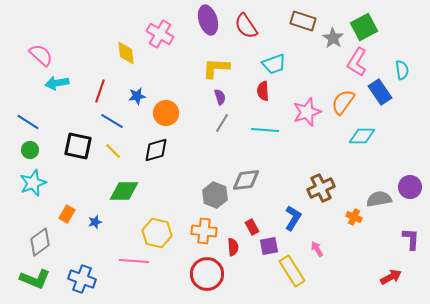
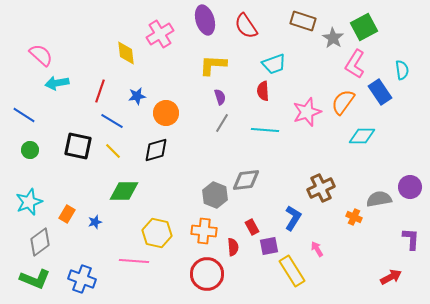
purple ellipse at (208, 20): moved 3 px left
pink cross at (160, 34): rotated 28 degrees clockwise
pink L-shape at (357, 62): moved 2 px left, 2 px down
yellow L-shape at (216, 68): moved 3 px left, 3 px up
blue line at (28, 122): moved 4 px left, 7 px up
cyan star at (33, 183): moved 4 px left, 19 px down
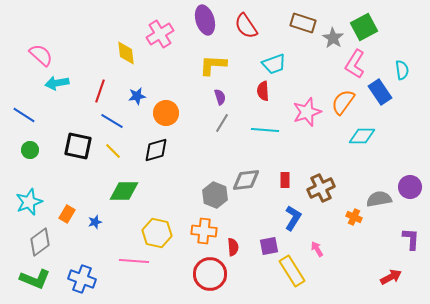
brown rectangle at (303, 21): moved 2 px down
red rectangle at (252, 227): moved 33 px right, 47 px up; rotated 28 degrees clockwise
red circle at (207, 274): moved 3 px right
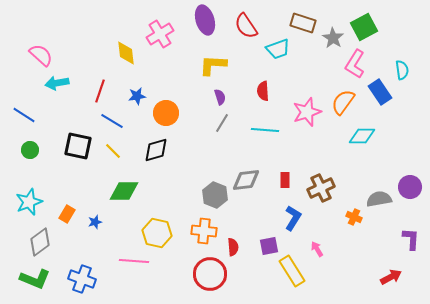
cyan trapezoid at (274, 64): moved 4 px right, 15 px up
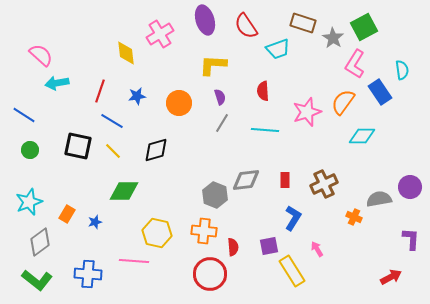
orange circle at (166, 113): moved 13 px right, 10 px up
brown cross at (321, 188): moved 3 px right, 4 px up
green L-shape at (35, 279): moved 2 px right, 1 px down; rotated 16 degrees clockwise
blue cross at (82, 279): moved 6 px right, 5 px up; rotated 16 degrees counterclockwise
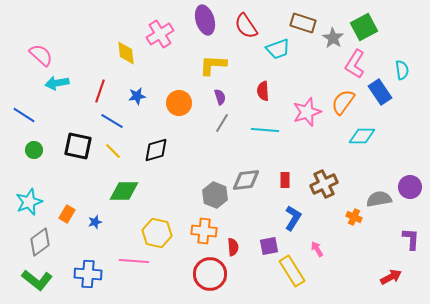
green circle at (30, 150): moved 4 px right
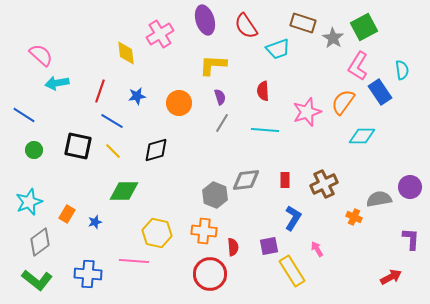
pink L-shape at (355, 64): moved 3 px right, 2 px down
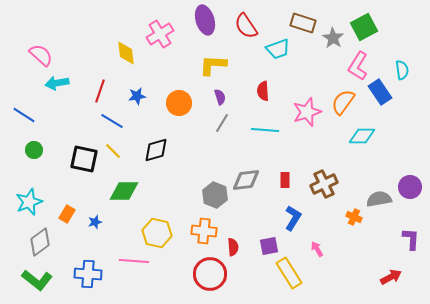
black square at (78, 146): moved 6 px right, 13 px down
yellow rectangle at (292, 271): moved 3 px left, 2 px down
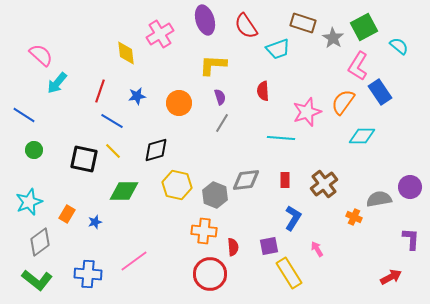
cyan semicircle at (402, 70): moved 3 px left, 24 px up; rotated 42 degrees counterclockwise
cyan arrow at (57, 83): rotated 40 degrees counterclockwise
cyan line at (265, 130): moved 16 px right, 8 px down
brown cross at (324, 184): rotated 12 degrees counterclockwise
yellow hexagon at (157, 233): moved 20 px right, 48 px up
pink line at (134, 261): rotated 40 degrees counterclockwise
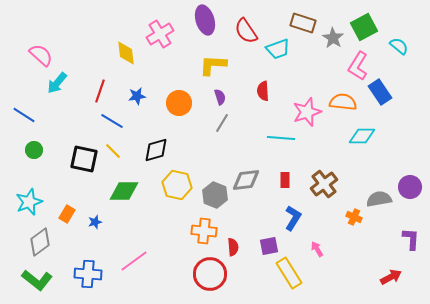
red semicircle at (246, 26): moved 5 px down
orange semicircle at (343, 102): rotated 60 degrees clockwise
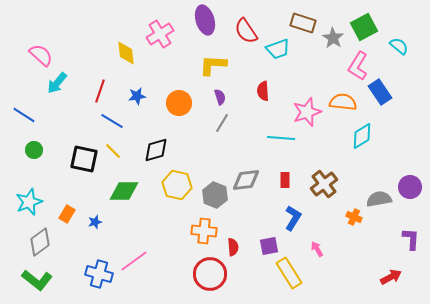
cyan diamond at (362, 136): rotated 32 degrees counterclockwise
blue cross at (88, 274): moved 11 px right; rotated 12 degrees clockwise
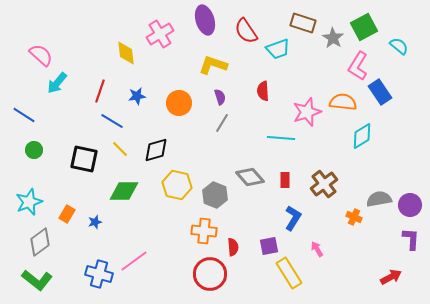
yellow L-shape at (213, 65): rotated 16 degrees clockwise
yellow line at (113, 151): moved 7 px right, 2 px up
gray diamond at (246, 180): moved 4 px right, 3 px up; rotated 56 degrees clockwise
purple circle at (410, 187): moved 18 px down
